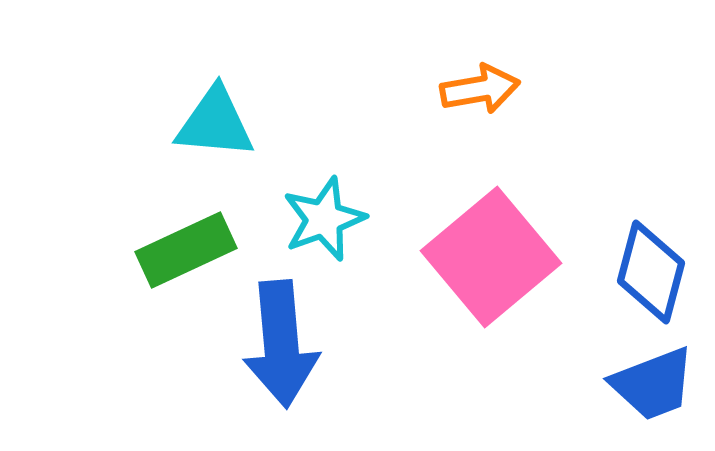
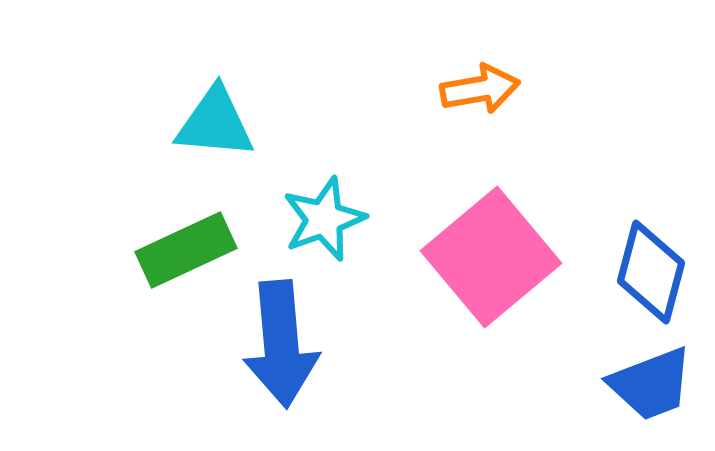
blue trapezoid: moved 2 px left
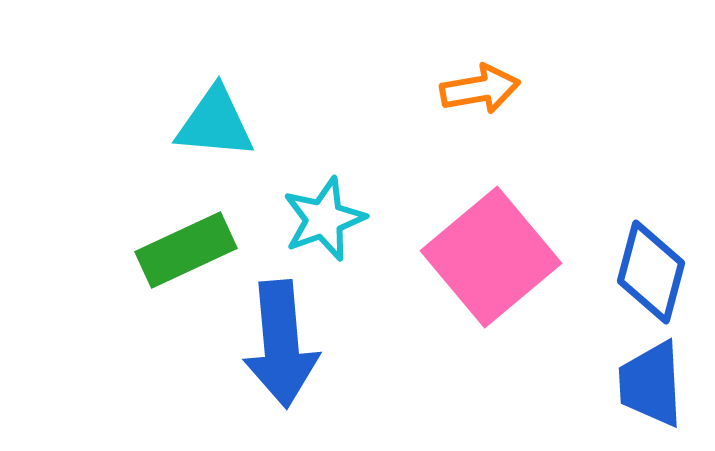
blue trapezoid: rotated 108 degrees clockwise
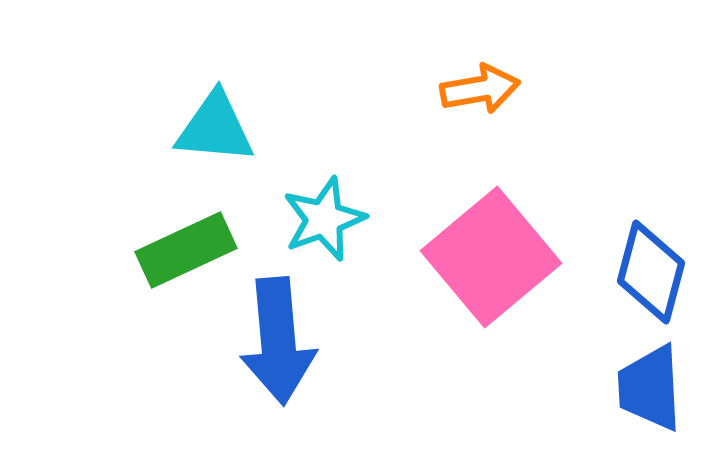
cyan triangle: moved 5 px down
blue arrow: moved 3 px left, 3 px up
blue trapezoid: moved 1 px left, 4 px down
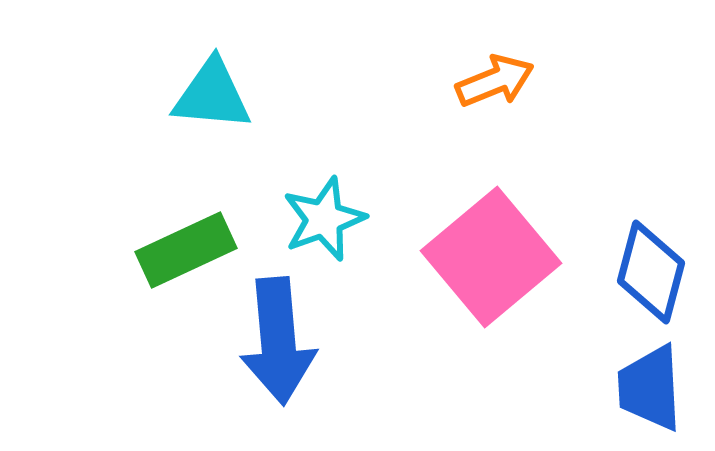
orange arrow: moved 15 px right, 8 px up; rotated 12 degrees counterclockwise
cyan triangle: moved 3 px left, 33 px up
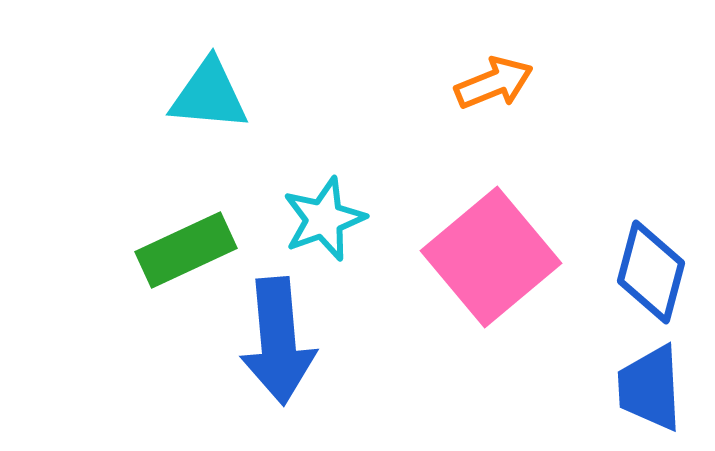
orange arrow: moved 1 px left, 2 px down
cyan triangle: moved 3 px left
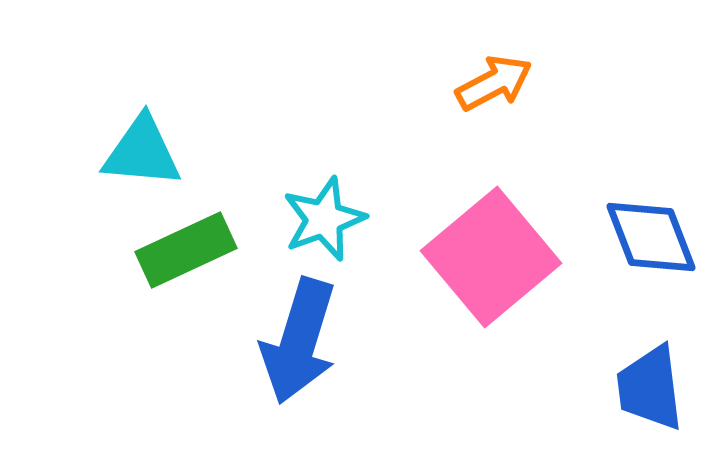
orange arrow: rotated 6 degrees counterclockwise
cyan triangle: moved 67 px left, 57 px down
blue diamond: moved 35 px up; rotated 36 degrees counterclockwise
blue arrow: moved 21 px right; rotated 22 degrees clockwise
blue trapezoid: rotated 4 degrees counterclockwise
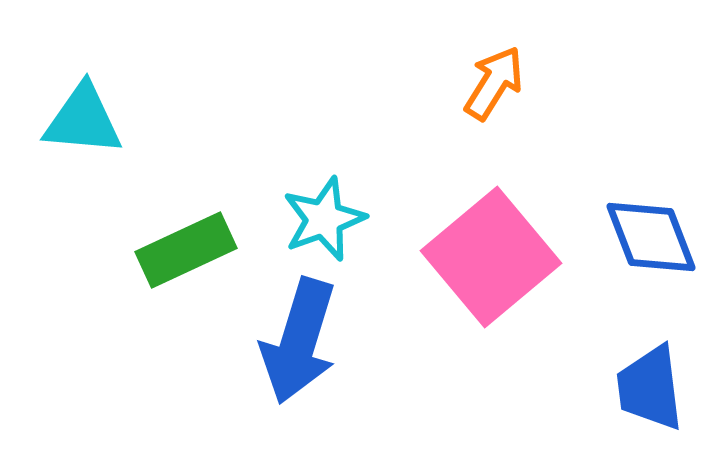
orange arrow: rotated 30 degrees counterclockwise
cyan triangle: moved 59 px left, 32 px up
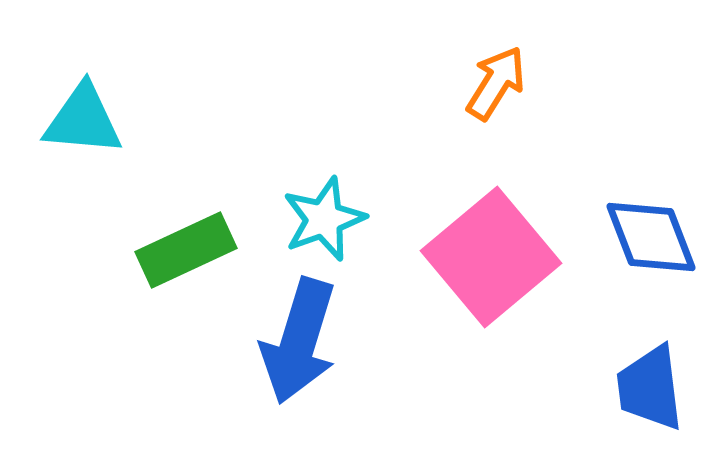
orange arrow: moved 2 px right
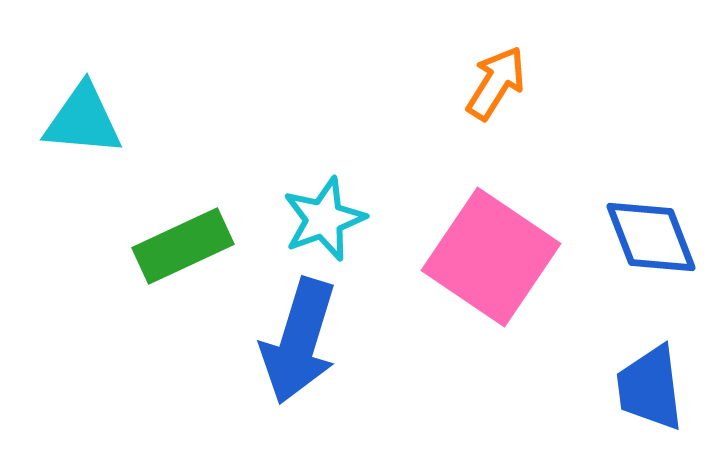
green rectangle: moved 3 px left, 4 px up
pink square: rotated 16 degrees counterclockwise
